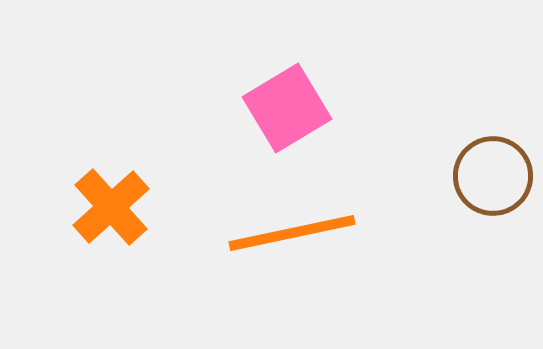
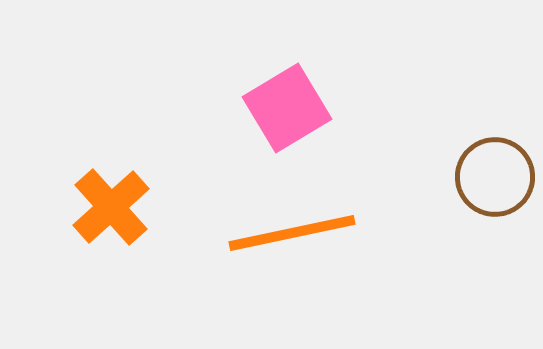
brown circle: moved 2 px right, 1 px down
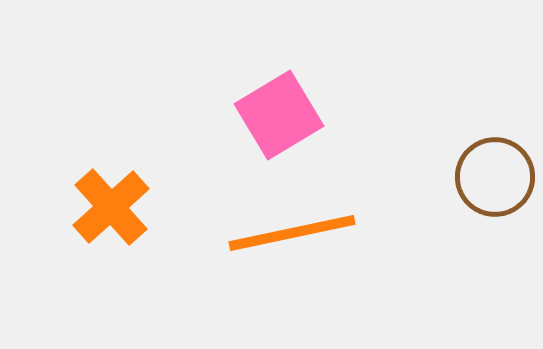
pink square: moved 8 px left, 7 px down
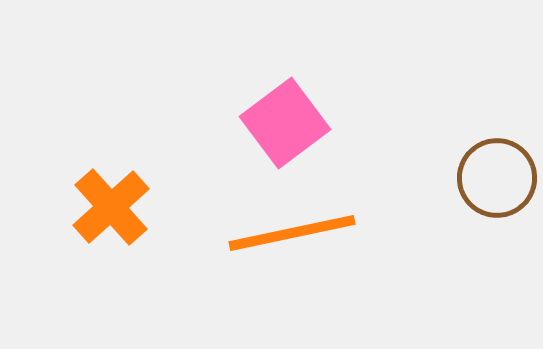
pink square: moved 6 px right, 8 px down; rotated 6 degrees counterclockwise
brown circle: moved 2 px right, 1 px down
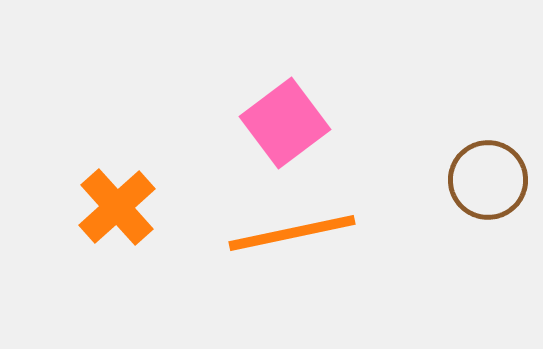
brown circle: moved 9 px left, 2 px down
orange cross: moved 6 px right
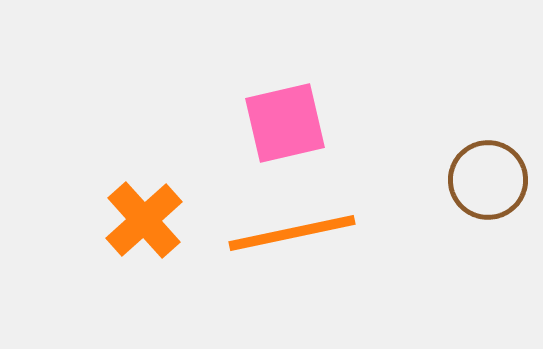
pink square: rotated 24 degrees clockwise
orange cross: moved 27 px right, 13 px down
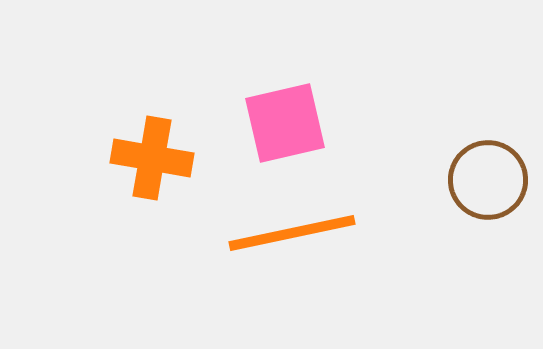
orange cross: moved 8 px right, 62 px up; rotated 38 degrees counterclockwise
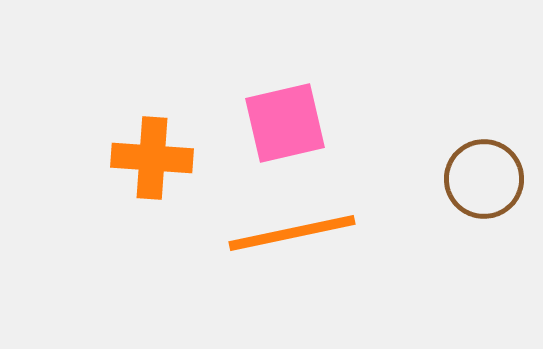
orange cross: rotated 6 degrees counterclockwise
brown circle: moved 4 px left, 1 px up
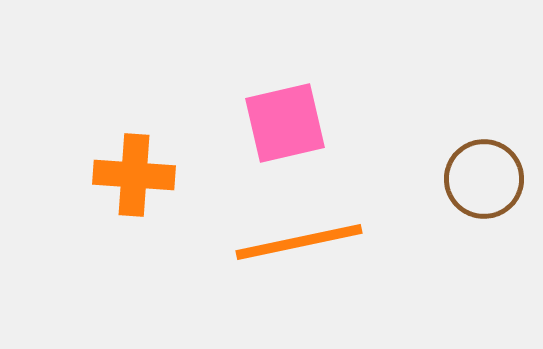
orange cross: moved 18 px left, 17 px down
orange line: moved 7 px right, 9 px down
